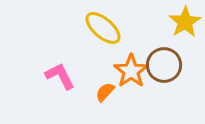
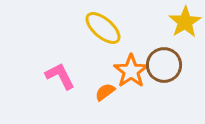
orange semicircle: rotated 10 degrees clockwise
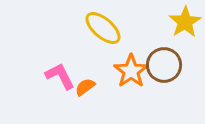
orange semicircle: moved 20 px left, 5 px up
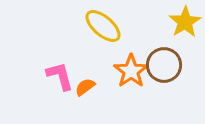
yellow ellipse: moved 2 px up
pink L-shape: rotated 12 degrees clockwise
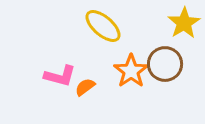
yellow star: moved 1 px left, 1 px down
brown circle: moved 1 px right, 1 px up
pink L-shape: rotated 120 degrees clockwise
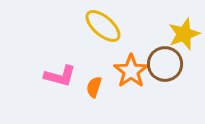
yellow star: moved 11 px down; rotated 12 degrees clockwise
orange semicircle: moved 9 px right; rotated 35 degrees counterclockwise
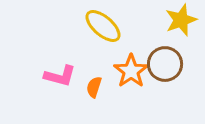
yellow star: moved 3 px left, 14 px up
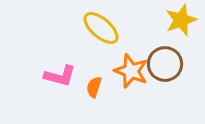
yellow ellipse: moved 2 px left, 2 px down
orange star: rotated 16 degrees counterclockwise
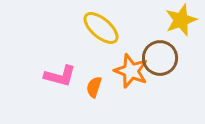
brown circle: moved 5 px left, 6 px up
